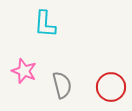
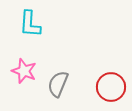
cyan L-shape: moved 15 px left
gray semicircle: moved 4 px left, 1 px up; rotated 144 degrees counterclockwise
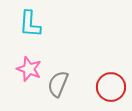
pink star: moved 5 px right, 2 px up
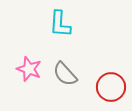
cyan L-shape: moved 30 px right
gray semicircle: moved 7 px right, 10 px up; rotated 64 degrees counterclockwise
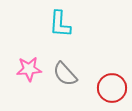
pink star: rotated 25 degrees counterclockwise
red circle: moved 1 px right, 1 px down
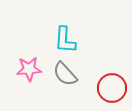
cyan L-shape: moved 5 px right, 16 px down
